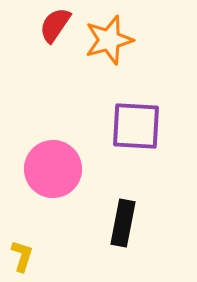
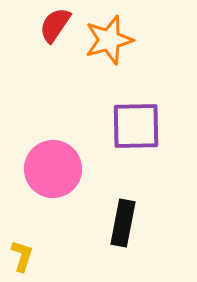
purple square: rotated 4 degrees counterclockwise
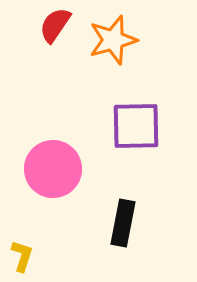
orange star: moved 4 px right
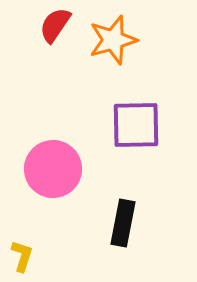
purple square: moved 1 px up
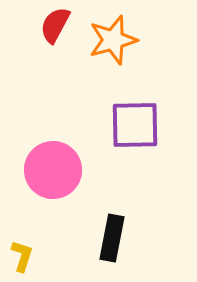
red semicircle: rotated 6 degrees counterclockwise
purple square: moved 1 px left
pink circle: moved 1 px down
black rectangle: moved 11 px left, 15 px down
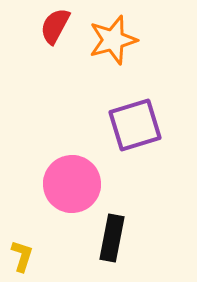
red semicircle: moved 1 px down
purple square: rotated 16 degrees counterclockwise
pink circle: moved 19 px right, 14 px down
